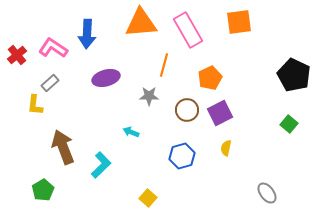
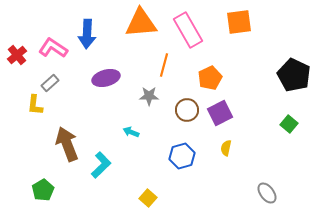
brown arrow: moved 4 px right, 3 px up
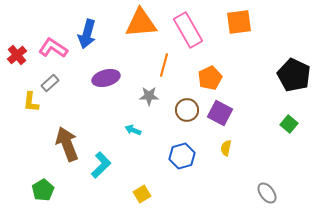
blue arrow: rotated 12 degrees clockwise
yellow L-shape: moved 4 px left, 3 px up
purple square: rotated 35 degrees counterclockwise
cyan arrow: moved 2 px right, 2 px up
yellow square: moved 6 px left, 4 px up; rotated 18 degrees clockwise
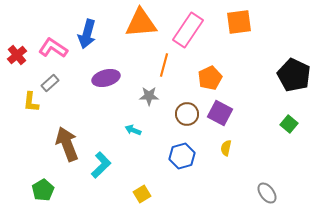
pink rectangle: rotated 64 degrees clockwise
brown circle: moved 4 px down
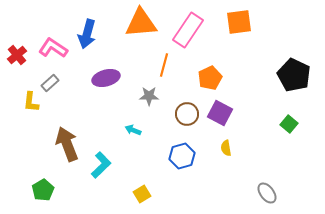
yellow semicircle: rotated 21 degrees counterclockwise
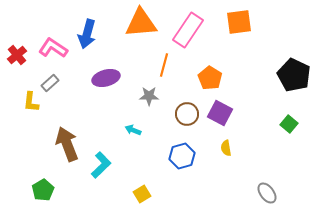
orange pentagon: rotated 15 degrees counterclockwise
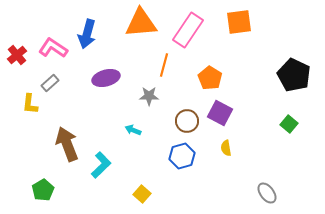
yellow L-shape: moved 1 px left, 2 px down
brown circle: moved 7 px down
yellow square: rotated 18 degrees counterclockwise
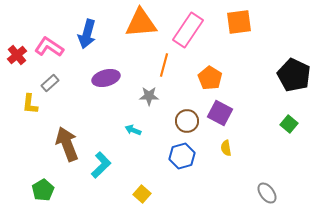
pink L-shape: moved 4 px left, 1 px up
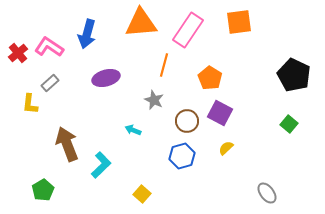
red cross: moved 1 px right, 2 px up
gray star: moved 5 px right, 4 px down; rotated 24 degrees clockwise
yellow semicircle: rotated 56 degrees clockwise
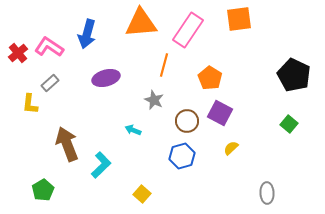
orange square: moved 3 px up
yellow semicircle: moved 5 px right
gray ellipse: rotated 35 degrees clockwise
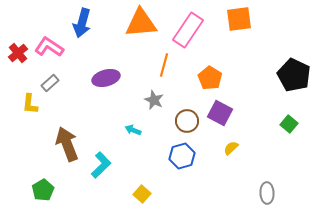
blue arrow: moved 5 px left, 11 px up
